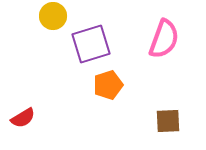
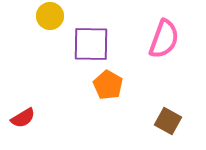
yellow circle: moved 3 px left
purple square: rotated 18 degrees clockwise
orange pentagon: rotated 24 degrees counterclockwise
brown square: rotated 32 degrees clockwise
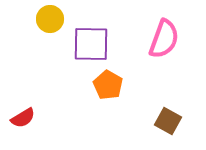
yellow circle: moved 3 px down
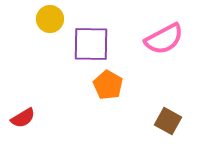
pink semicircle: rotated 42 degrees clockwise
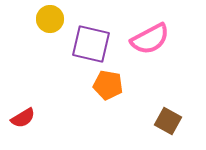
pink semicircle: moved 14 px left
purple square: rotated 12 degrees clockwise
orange pentagon: rotated 20 degrees counterclockwise
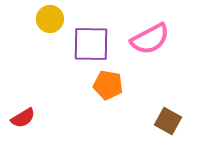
purple square: rotated 12 degrees counterclockwise
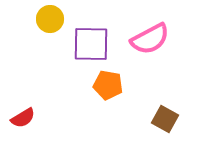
brown square: moved 3 px left, 2 px up
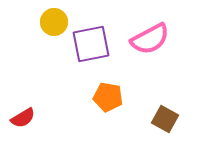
yellow circle: moved 4 px right, 3 px down
purple square: rotated 12 degrees counterclockwise
orange pentagon: moved 12 px down
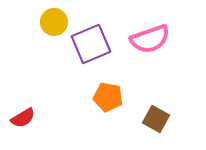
pink semicircle: rotated 9 degrees clockwise
purple square: rotated 12 degrees counterclockwise
brown square: moved 9 px left
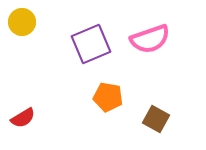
yellow circle: moved 32 px left
